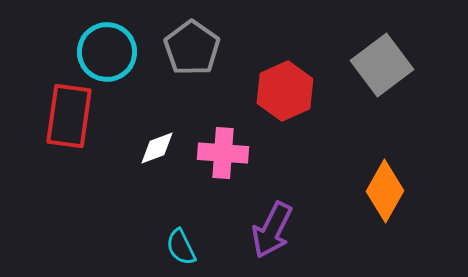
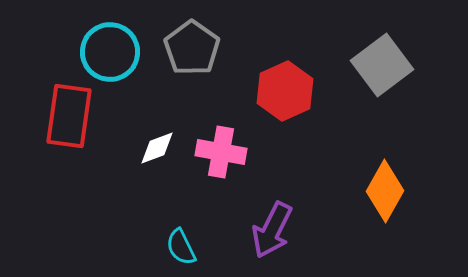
cyan circle: moved 3 px right
pink cross: moved 2 px left, 1 px up; rotated 6 degrees clockwise
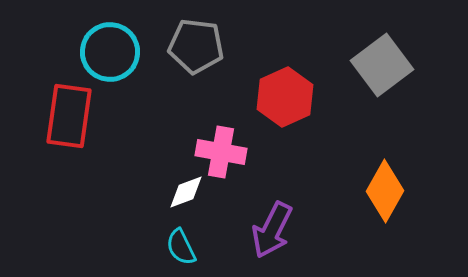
gray pentagon: moved 4 px right, 2 px up; rotated 28 degrees counterclockwise
red hexagon: moved 6 px down
white diamond: moved 29 px right, 44 px down
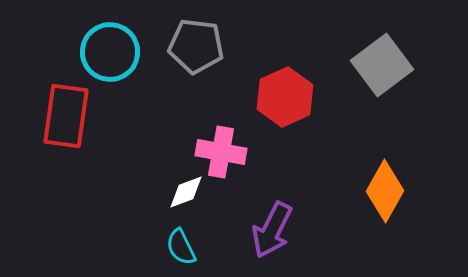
red rectangle: moved 3 px left
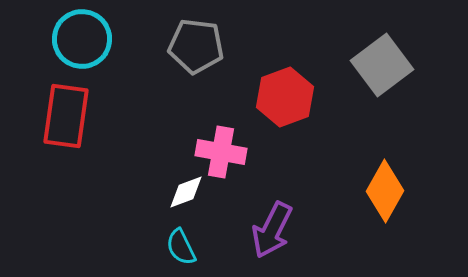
cyan circle: moved 28 px left, 13 px up
red hexagon: rotated 4 degrees clockwise
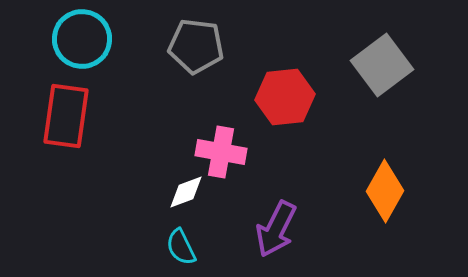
red hexagon: rotated 14 degrees clockwise
purple arrow: moved 4 px right, 1 px up
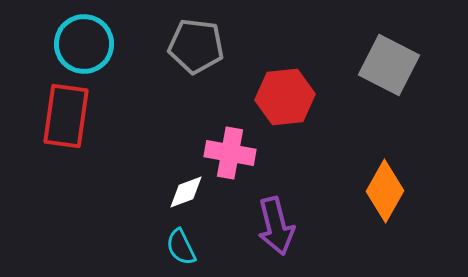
cyan circle: moved 2 px right, 5 px down
gray square: moved 7 px right; rotated 26 degrees counterclockwise
pink cross: moved 9 px right, 1 px down
purple arrow: moved 3 px up; rotated 40 degrees counterclockwise
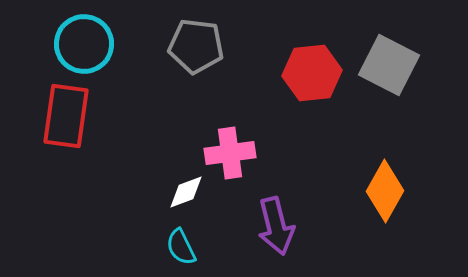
red hexagon: moved 27 px right, 24 px up
pink cross: rotated 18 degrees counterclockwise
